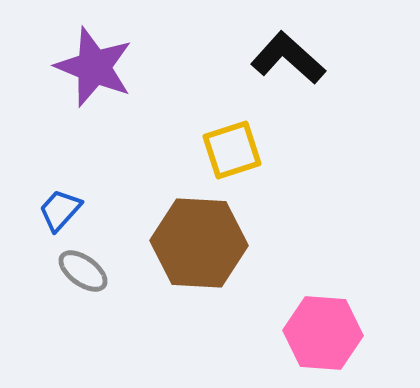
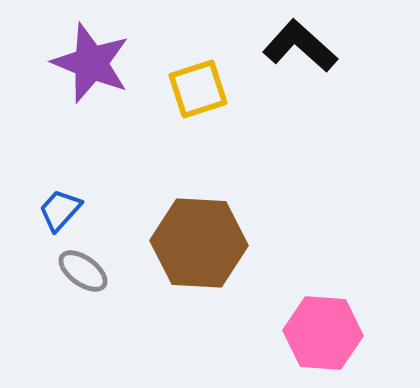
black L-shape: moved 12 px right, 12 px up
purple star: moved 3 px left, 4 px up
yellow square: moved 34 px left, 61 px up
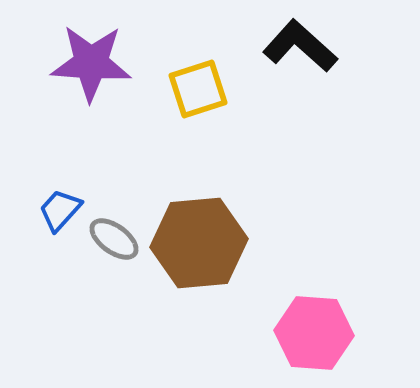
purple star: rotated 18 degrees counterclockwise
brown hexagon: rotated 8 degrees counterclockwise
gray ellipse: moved 31 px right, 32 px up
pink hexagon: moved 9 px left
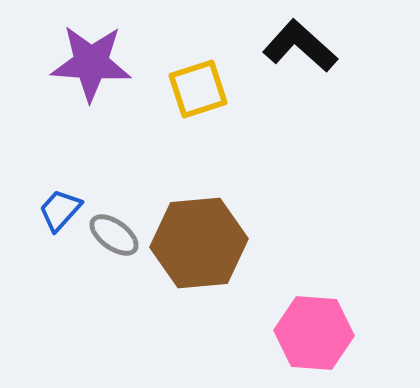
gray ellipse: moved 4 px up
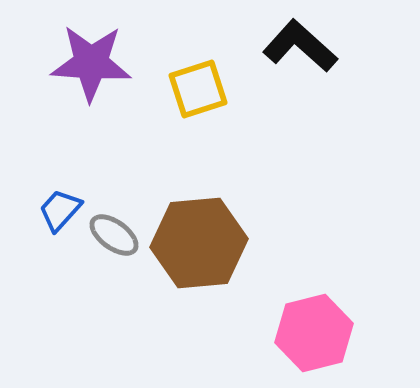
pink hexagon: rotated 18 degrees counterclockwise
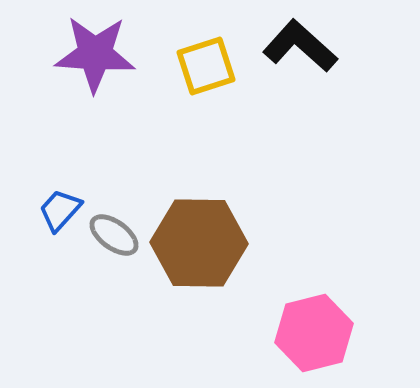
purple star: moved 4 px right, 9 px up
yellow square: moved 8 px right, 23 px up
brown hexagon: rotated 6 degrees clockwise
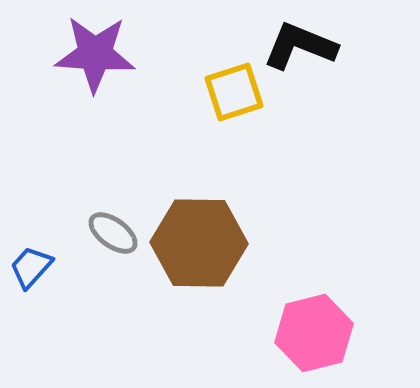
black L-shape: rotated 20 degrees counterclockwise
yellow square: moved 28 px right, 26 px down
blue trapezoid: moved 29 px left, 57 px down
gray ellipse: moved 1 px left, 2 px up
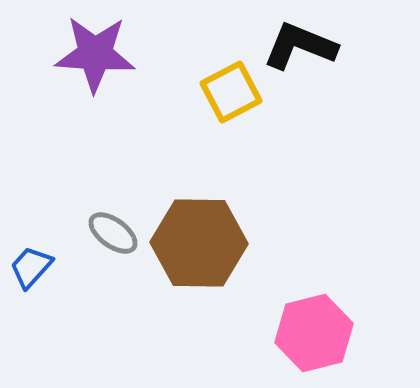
yellow square: moved 3 px left; rotated 10 degrees counterclockwise
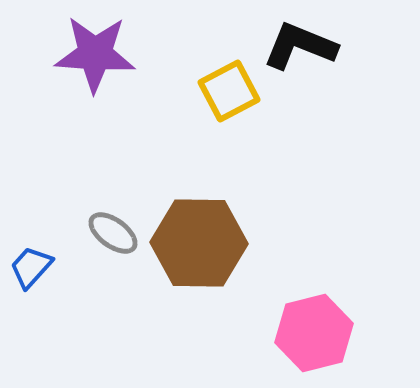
yellow square: moved 2 px left, 1 px up
